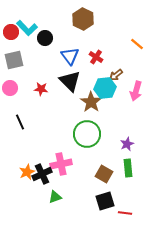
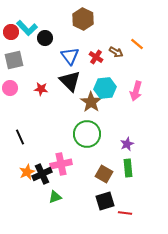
brown arrow: moved 23 px up; rotated 112 degrees counterclockwise
black line: moved 15 px down
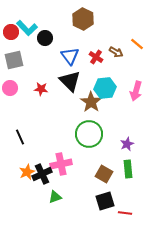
green circle: moved 2 px right
green rectangle: moved 1 px down
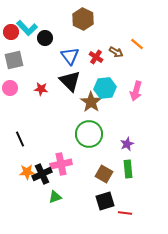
black line: moved 2 px down
orange star: rotated 21 degrees clockwise
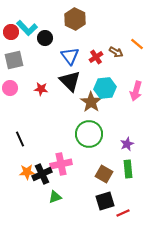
brown hexagon: moved 8 px left
red cross: rotated 24 degrees clockwise
red line: moved 2 px left; rotated 32 degrees counterclockwise
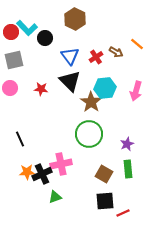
black square: rotated 12 degrees clockwise
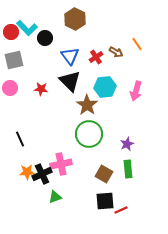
orange line: rotated 16 degrees clockwise
cyan hexagon: moved 1 px up
brown star: moved 4 px left, 3 px down
red line: moved 2 px left, 3 px up
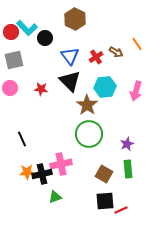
black line: moved 2 px right
black cross: rotated 12 degrees clockwise
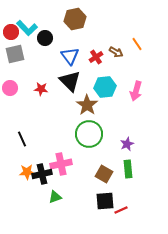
brown hexagon: rotated 20 degrees clockwise
gray square: moved 1 px right, 6 px up
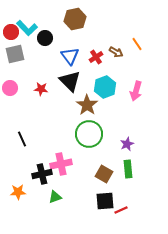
cyan hexagon: rotated 15 degrees counterclockwise
orange star: moved 9 px left, 20 px down
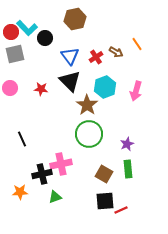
orange star: moved 2 px right
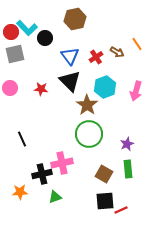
brown arrow: moved 1 px right
pink cross: moved 1 px right, 1 px up
